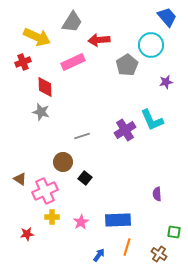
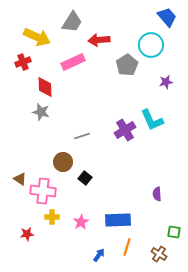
pink cross: moved 2 px left; rotated 30 degrees clockwise
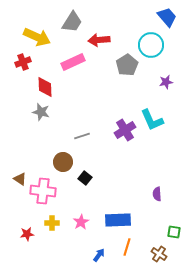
yellow cross: moved 6 px down
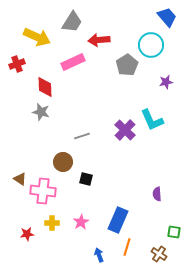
red cross: moved 6 px left, 2 px down
purple cross: rotated 15 degrees counterclockwise
black square: moved 1 px right, 1 px down; rotated 24 degrees counterclockwise
blue rectangle: rotated 65 degrees counterclockwise
blue arrow: rotated 56 degrees counterclockwise
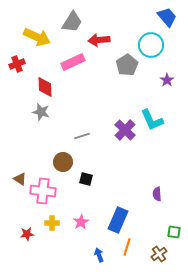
purple star: moved 1 px right, 2 px up; rotated 24 degrees counterclockwise
brown cross: rotated 21 degrees clockwise
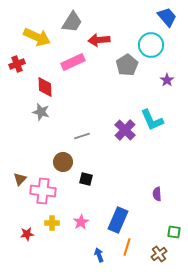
brown triangle: rotated 40 degrees clockwise
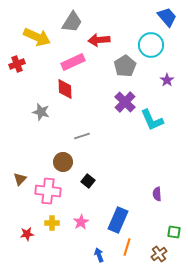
gray pentagon: moved 2 px left, 1 px down
red diamond: moved 20 px right, 2 px down
purple cross: moved 28 px up
black square: moved 2 px right, 2 px down; rotated 24 degrees clockwise
pink cross: moved 5 px right
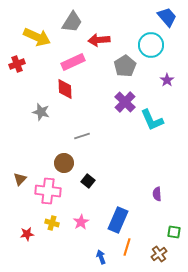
brown circle: moved 1 px right, 1 px down
yellow cross: rotated 16 degrees clockwise
blue arrow: moved 2 px right, 2 px down
